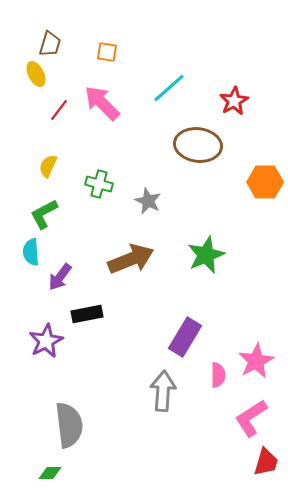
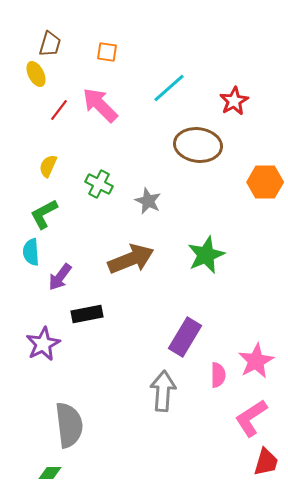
pink arrow: moved 2 px left, 2 px down
green cross: rotated 12 degrees clockwise
purple star: moved 3 px left, 3 px down
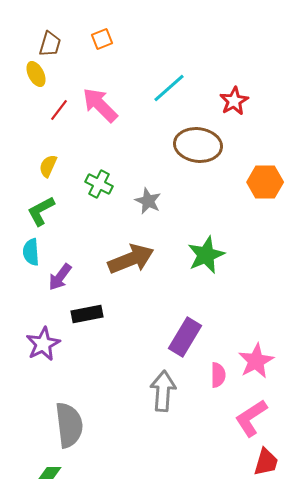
orange square: moved 5 px left, 13 px up; rotated 30 degrees counterclockwise
green L-shape: moved 3 px left, 3 px up
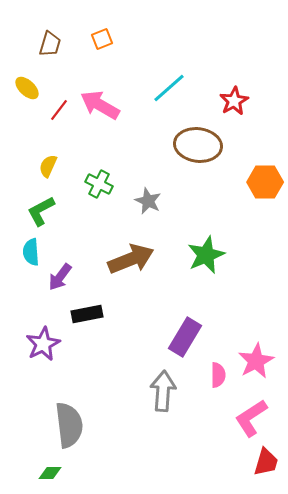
yellow ellipse: moved 9 px left, 14 px down; rotated 20 degrees counterclockwise
pink arrow: rotated 15 degrees counterclockwise
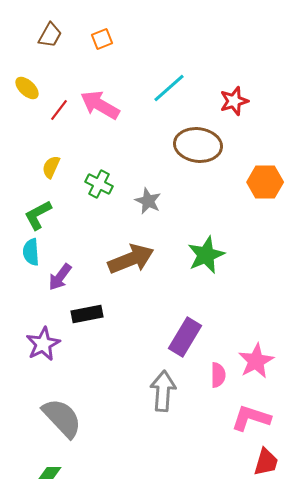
brown trapezoid: moved 9 px up; rotated 12 degrees clockwise
red star: rotated 12 degrees clockwise
yellow semicircle: moved 3 px right, 1 px down
green L-shape: moved 3 px left, 4 px down
pink L-shape: rotated 51 degrees clockwise
gray semicircle: moved 7 px left, 7 px up; rotated 36 degrees counterclockwise
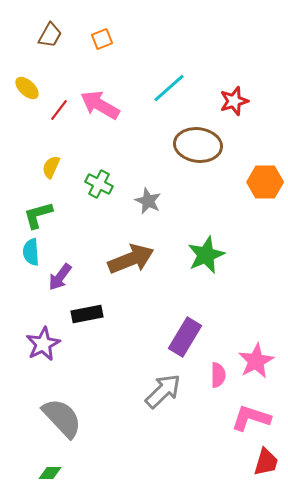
green L-shape: rotated 12 degrees clockwise
gray arrow: rotated 42 degrees clockwise
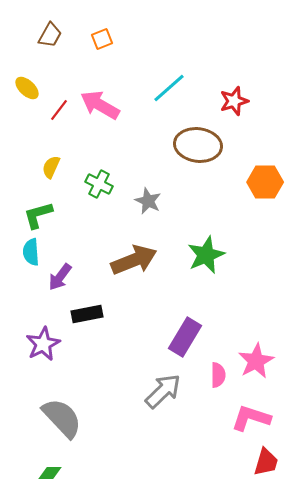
brown arrow: moved 3 px right, 1 px down
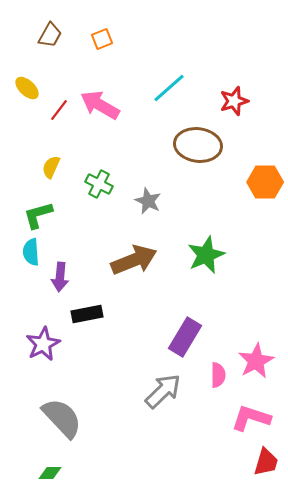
purple arrow: rotated 32 degrees counterclockwise
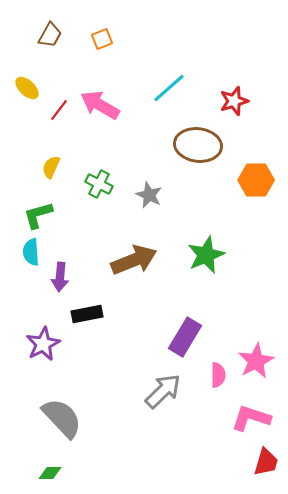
orange hexagon: moved 9 px left, 2 px up
gray star: moved 1 px right, 6 px up
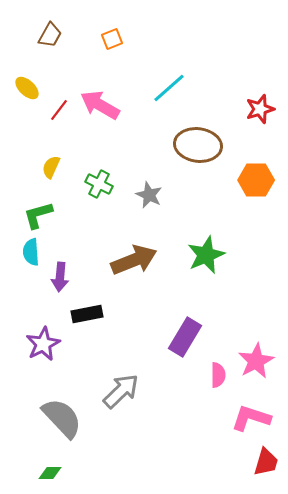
orange square: moved 10 px right
red star: moved 26 px right, 8 px down
gray arrow: moved 42 px left
